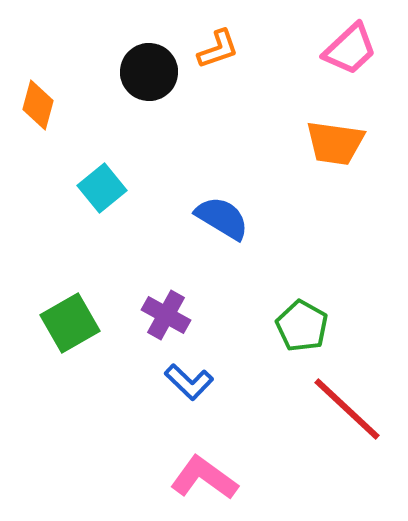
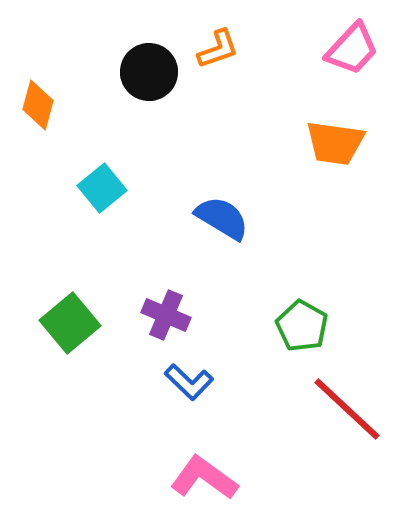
pink trapezoid: moved 2 px right; rotated 4 degrees counterclockwise
purple cross: rotated 6 degrees counterclockwise
green square: rotated 10 degrees counterclockwise
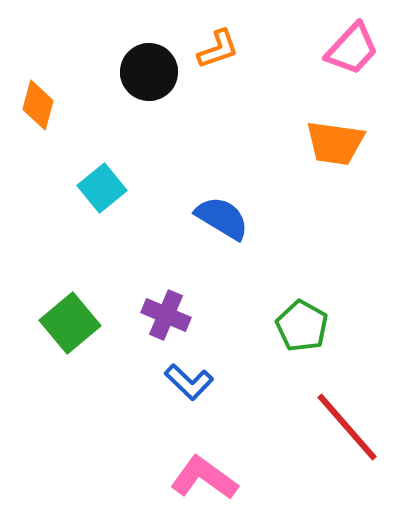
red line: moved 18 px down; rotated 6 degrees clockwise
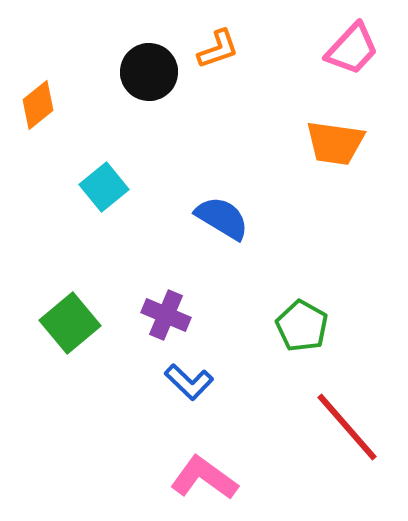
orange diamond: rotated 36 degrees clockwise
cyan square: moved 2 px right, 1 px up
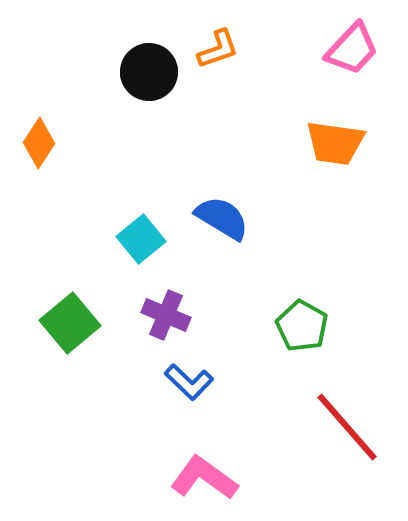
orange diamond: moved 1 px right, 38 px down; rotated 18 degrees counterclockwise
cyan square: moved 37 px right, 52 px down
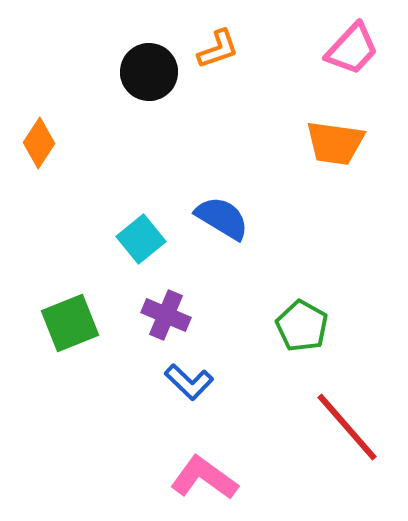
green square: rotated 18 degrees clockwise
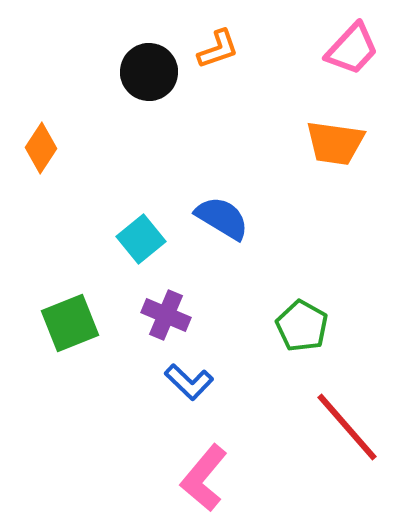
orange diamond: moved 2 px right, 5 px down
pink L-shape: rotated 86 degrees counterclockwise
